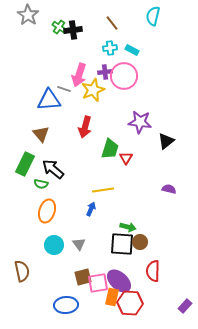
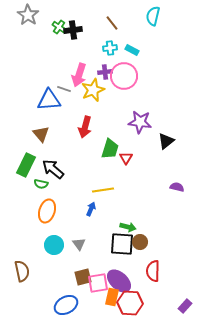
green rectangle: moved 1 px right, 1 px down
purple semicircle: moved 8 px right, 2 px up
blue ellipse: rotated 25 degrees counterclockwise
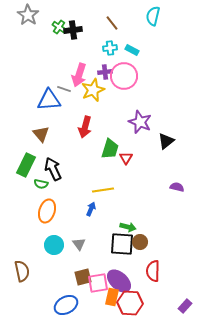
purple star: rotated 15 degrees clockwise
black arrow: rotated 25 degrees clockwise
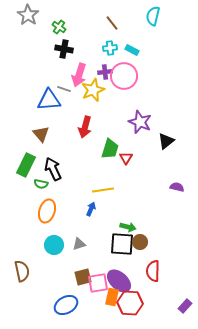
black cross: moved 9 px left, 19 px down; rotated 18 degrees clockwise
gray triangle: rotated 48 degrees clockwise
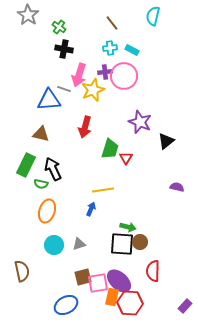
brown triangle: rotated 36 degrees counterclockwise
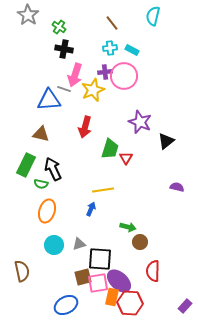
pink arrow: moved 4 px left
black square: moved 22 px left, 15 px down
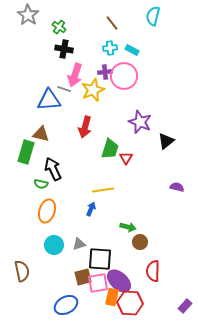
green rectangle: moved 13 px up; rotated 10 degrees counterclockwise
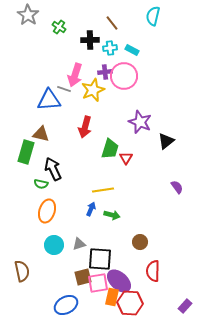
black cross: moved 26 px right, 9 px up; rotated 12 degrees counterclockwise
purple semicircle: rotated 40 degrees clockwise
green arrow: moved 16 px left, 12 px up
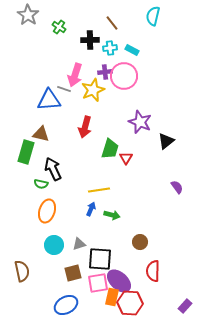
yellow line: moved 4 px left
brown square: moved 10 px left, 4 px up
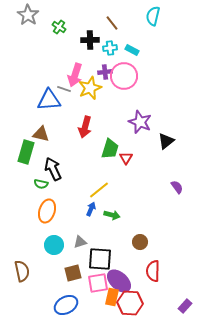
yellow star: moved 3 px left, 2 px up
yellow line: rotated 30 degrees counterclockwise
gray triangle: moved 1 px right, 2 px up
